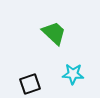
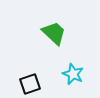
cyan star: rotated 20 degrees clockwise
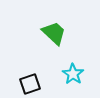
cyan star: rotated 10 degrees clockwise
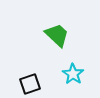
green trapezoid: moved 3 px right, 2 px down
